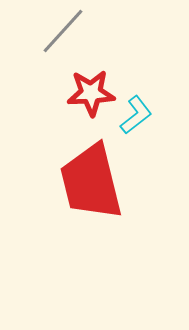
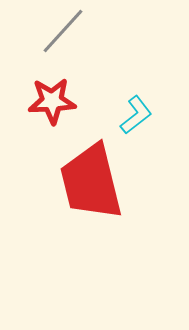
red star: moved 39 px left, 8 px down
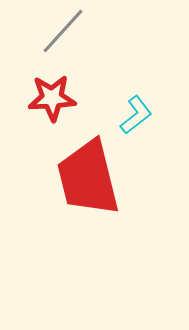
red star: moved 3 px up
red trapezoid: moved 3 px left, 4 px up
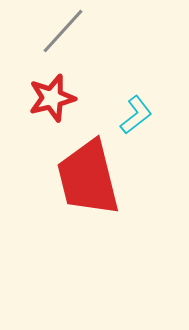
red star: rotated 12 degrees counterclockwise
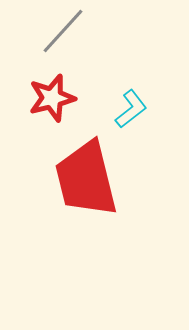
cyan L-shape: moved 5 px left, 6 px up
red trapezoid: moved 2 px left, 1 px down
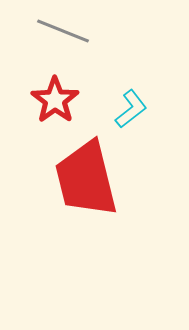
gray line: rotated 70 degrees clockwise
red star: moved 3 px right, 2 px down; rotated 21 degrees counterclockwise
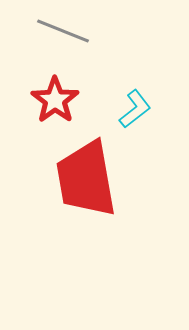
cyan L-shape: moved 4 px right
red trapezoid: rotated 4 degrees clockwise
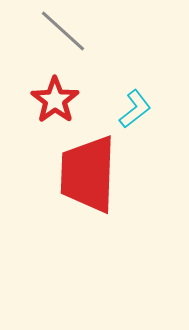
gray line: rotated 20 degrees clockwise
red trapezoid: moved 2 px right, 5 px up; rotated 12 degrees clockwise
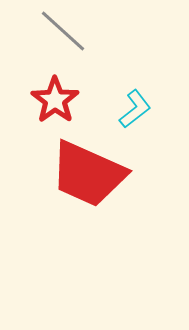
red trapezoid: rotated 68 degrees counterclockwise
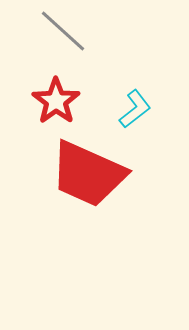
red star: moved 1 px right, 1 px down
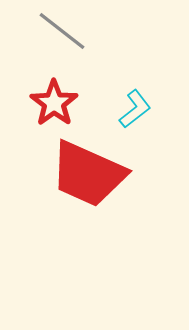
gray line: moved 1 px left; rotated 4 degrees counterclockwise
red star: moved 2 px left, 2 px down
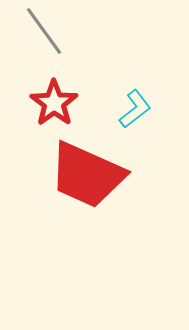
gray line: moved 18 px left; rotated 16 degrees clockwise
red trapezoid: moved 1 px left, 1 px down
